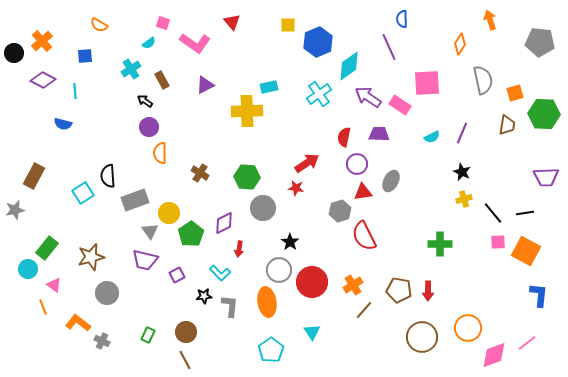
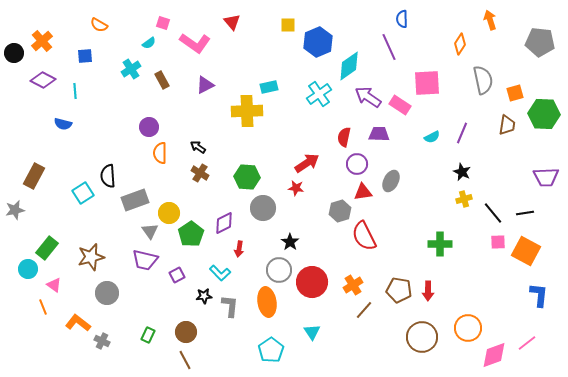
black arrow at (145, 101): moved 53 px right, 46 px down
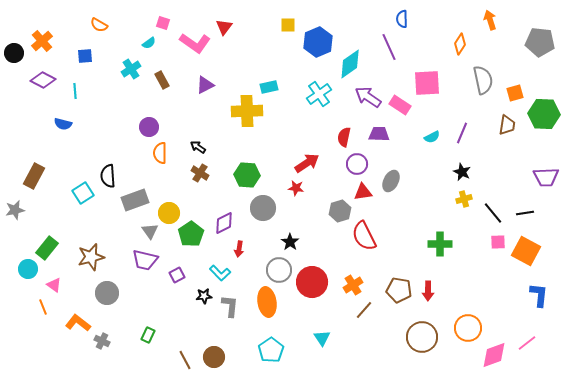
red triangle at (232, 22): moved 8 px left, 5 px down; rotated 18 degrees clockwise
cyan diamond at (349, 66): moved 1 px right, 2 px up
green hexagon at (247, 177): moved 2 px up
brown circle at (186, 332): moved 28 px right, 25 px down
cyan triangle at (312, 332): moved 10 px right, 6 px down
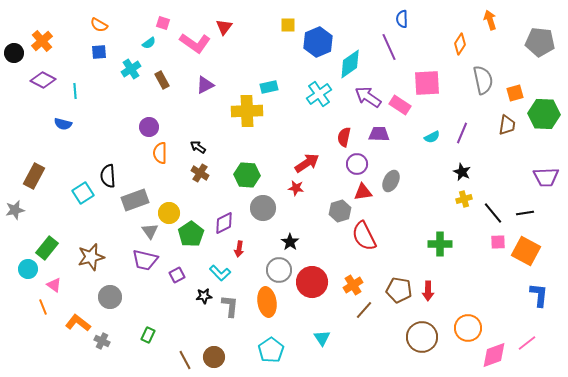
blue square at (85, 56): moved 14 px right, 4 px up
gray circle at (107, 293): moved 3 px right, 4 px down
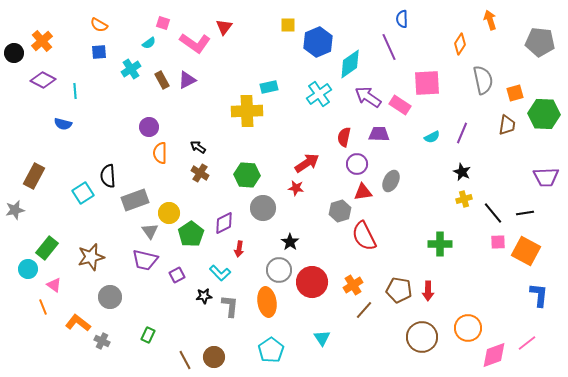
purple triangle at (205, 85): moved 18 px left, 5 px up
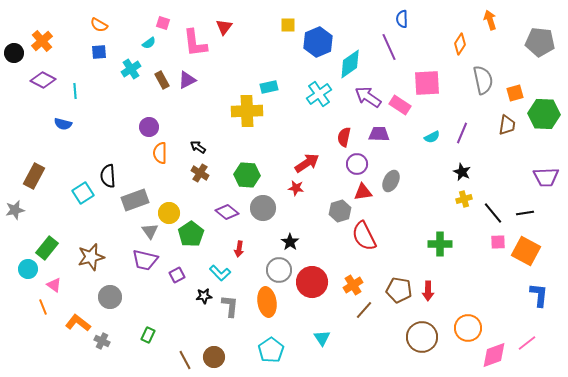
pink L-shape at (195, 43): rotated 48 degrees clockwise
purple diamond at (224, 223): moved 3 px right, 11 px up; rotated 65 degrees clockwise
